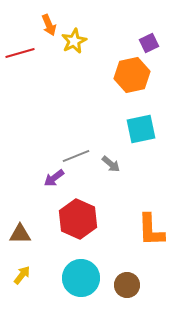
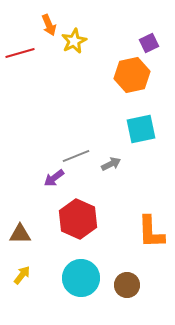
gray arrow: rotated 66 degrees counterclockwise
orange L-shape: moved 2 px down
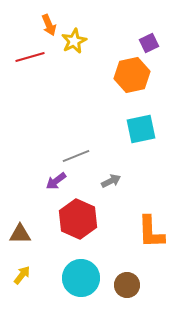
red line: moved 10 px right, 4 px down
gray arrow: moved 17 px down
purple arrow: moved 2 px right, 3 px down
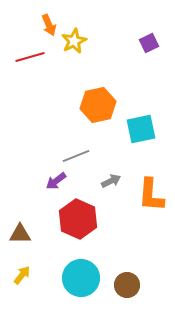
orange hexagon: moved 34 px left, 30 px down
orange L-shape: moved 37 px up; rotated 6 degrees clockwise
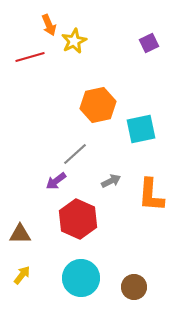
gray line: moved 1 px left, 2 px up; rotated 20 degrees counterclockwise
brown circle: moved 7 px right, 2 px down
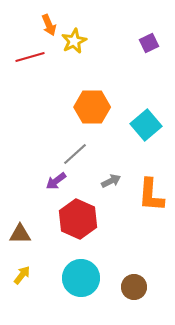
orange hexagon: moved 6 px left, 2 px down; rotated 12 degrees clockwise
cyan square: moved 5 px right, 4 px up; rotated 28 degrees counterclockwise
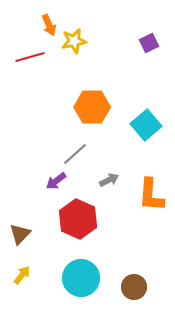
yellow star: rotated 15 degrees clockwise
gray arrow: moved 2 px left, 1 px up
brown triangle: rotated 45 degrees counterclockwise
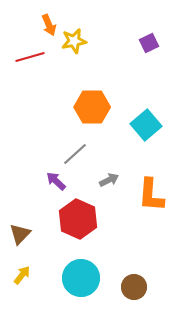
purple arrow: rotated 80 degrees clockwise
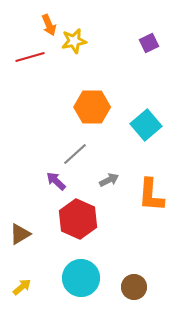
brown triangle: rotated 15 degrees clockwise
yellow arrow: moved 12 px down; rotated 12 degrees clockwise
